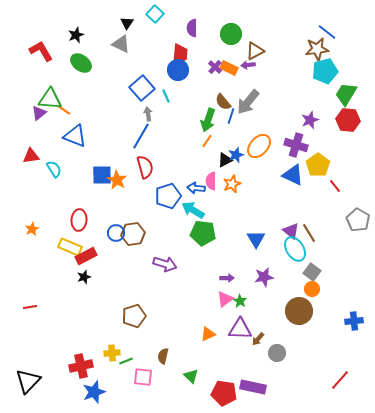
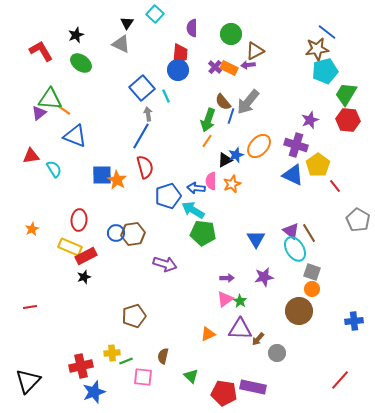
gray square at (312, 272): rotated 18 degrees counterclockwise
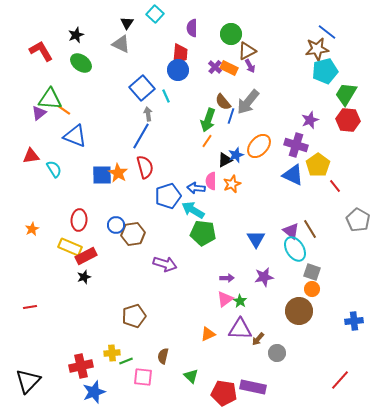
brown triangle at (255, 51): moved 8 px left
purple arrow at (248, 65): moved 2 px right, 1 px down; rotated 112 degrees counterclockwise
orange star at (117, 180): moved 1 px right, 7 px up
blue circle at (116, 233): moved 8 px up
brown line at (309, 233): moved 1 px right, 4 px up
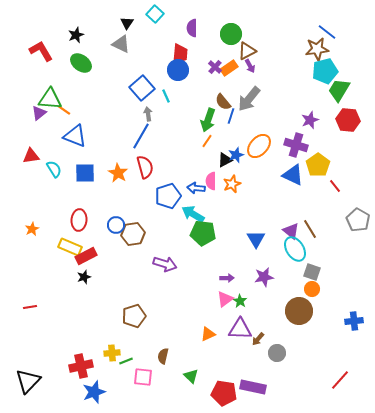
orange rectangle at (229, 68): rotated 60 degrees counterclockwise
green trapezoid at (346, 94): moved 7 px left, 4 px up
gray arrow at (248, 102): moved 1 px right, 3 px up
blue square at (102, 175): moved 17 px left, 2 px up
cyan arrow at (193, 210): moved 4 px down
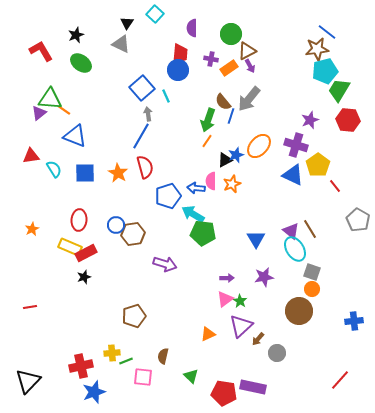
purple cross at (215, 67): moved 4 px left, 8 px up; rotated 32 degrees counterclockwise
red rectangle at (86, 256): moved 3 px up
purple triangle at (240, 329): moved 1 px right, 3 px up; rotated 45 degrees counterclockwise
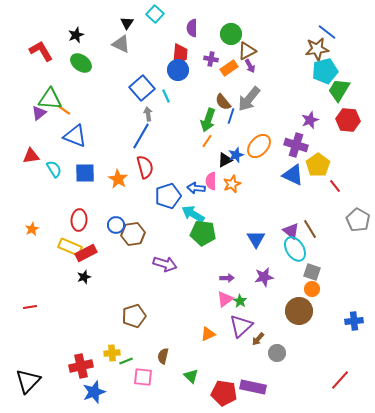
orange star at (118, 173): moved 6 px down
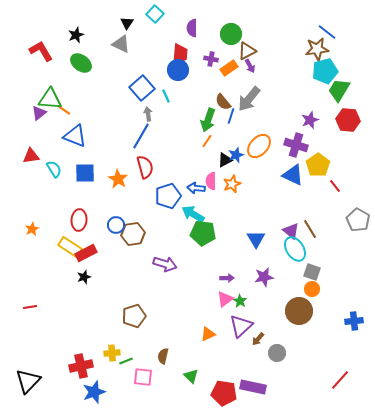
yellow rectangle at (70, 247): rotated 10 degrees clockwise
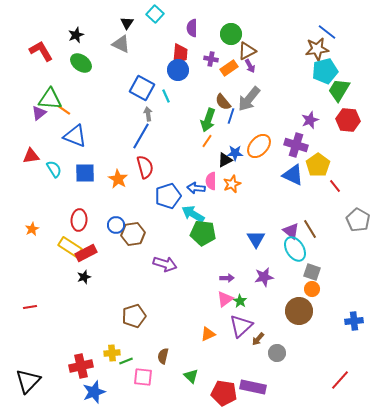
blue square at (142, 88): rotated 20 degrees counterclockwise
blue star at (236, 155): moved 1 px left, 2 px up; rotated 21 degrees clockwise
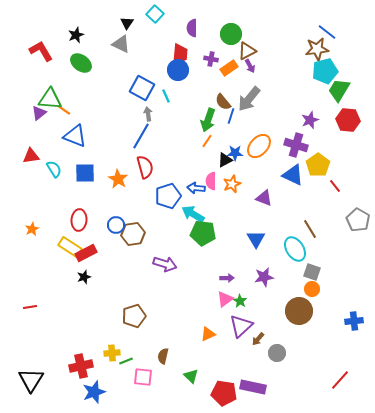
purple triangle at (291, 231): moved 27 px left, 33 px up; rotated 18 degrees counterclockwise
black triangle at (28, 381): moved 3 px right, 1 px up; rotated 12 degrees counterclockwise
